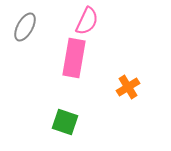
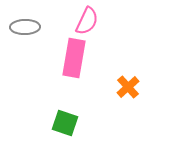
gray ellipse: rotated 60 degrees clockwise
orange cross: rotated 10 degrees counterclockwise
green square: moved 1 px down
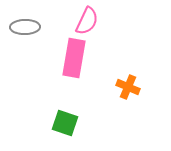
orange cross: rotated 25 degrees counterclockwise
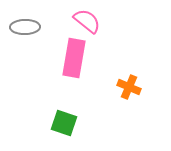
pink semicircle: rotated 76 degrees counterclockwise
orange cross: moved 1 px right
green square: moved 1 px left
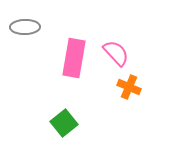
pink semicircle: moved 29 px right, 32 px down; rotated 8 degrees clockwise
green square: rotated 32 degrees clockwise
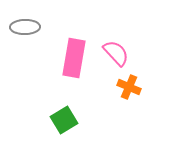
green square: moved 3 px up; rotated 8 degrees clockwise
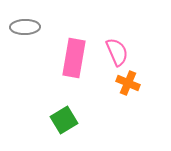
pink semicircle: moved 1 px right, 1 px up; rotated 20 degrees clockwise
orange cross: moved 1 px left, 4 px up
